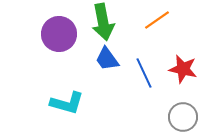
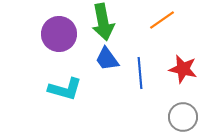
orange line: moved 5 px right
blue line: moved 4 px left; rotated 20 degrees clockwise
cyan L-shape: moved 2 px left, 14 px up
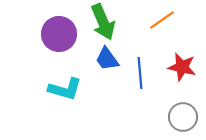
green arrow: rotated 12 degrees counterclockwise
red star: moved 1 px left, 2 px up
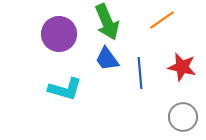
green arrow: moved 4 px right
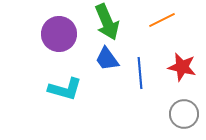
orange line: rotated 8 degrees clockwise
gray circle: moved 1 px right, 3 px up
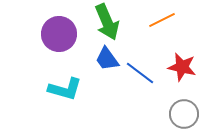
blue line: rotated 48 degrees counterclockwise
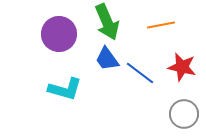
orange line: moved 1 px left, 5 px down; rotated 16 degrees clockwise
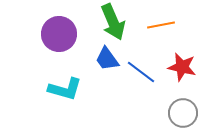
green arrow: moved 6 px right
blue line: moved 1 px right, 1 px up
gray circle: moved 1 px left, 1 px up
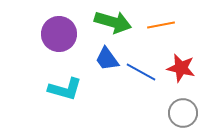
green arrow: rotated 51 degrees counterclockwise
red star: moved 1 px left, 1 px down
blue line: rotated 8 degrees counterclockwise
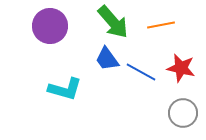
green arrow: rotated 33 degrees clockwise
purple circle: moved 9 px left, 8 px up
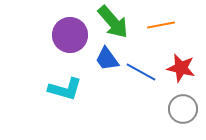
purple circle: moved 20 px right, 9 px down
gray circle: moved 4 px up
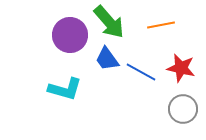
green arrow: moved 4 px left
